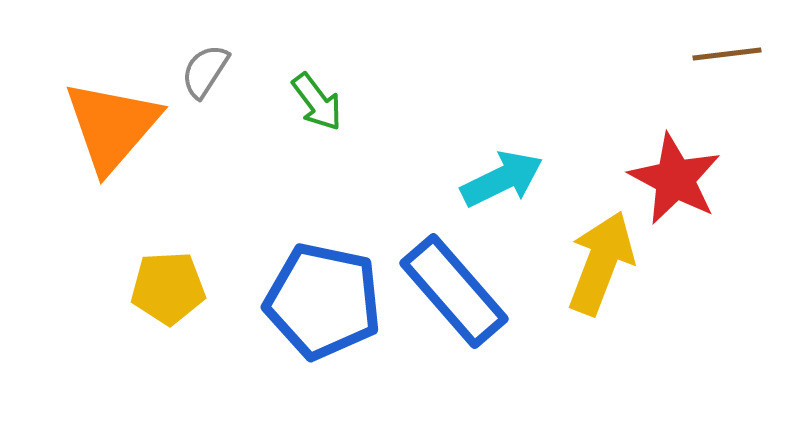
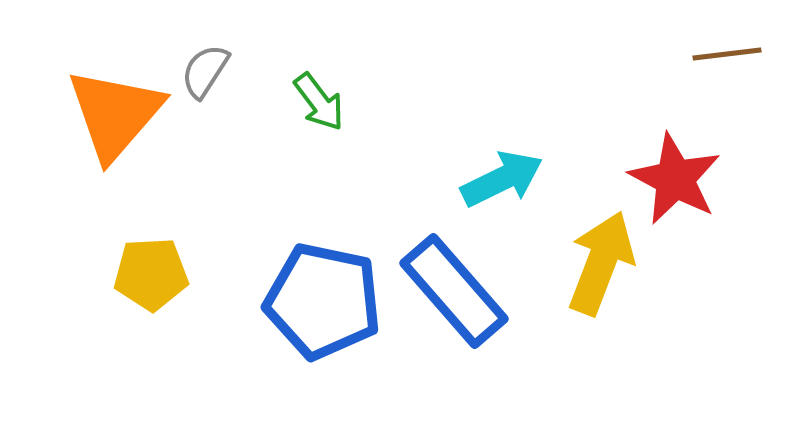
green arrow: moved 2 px right
orange triangle: moved 3 px right, 12 px up
yellow pentagon: moved 17 px left, 14 px up
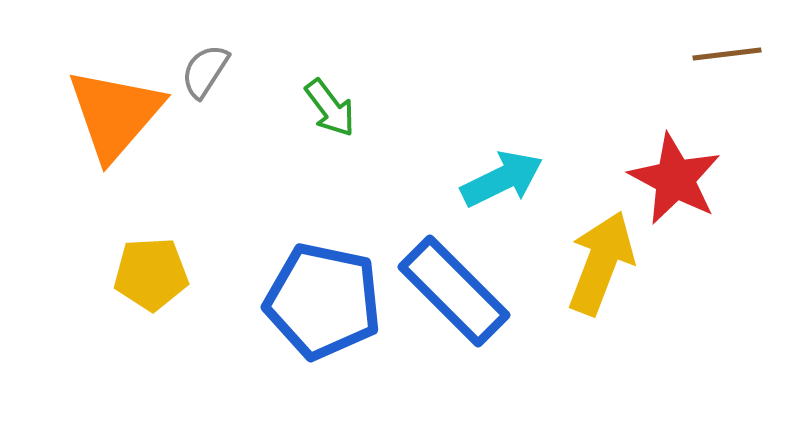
green arrow: moved 11 px right, 6 px down
blue rectangle: rotated 4 degrees counterclockwise
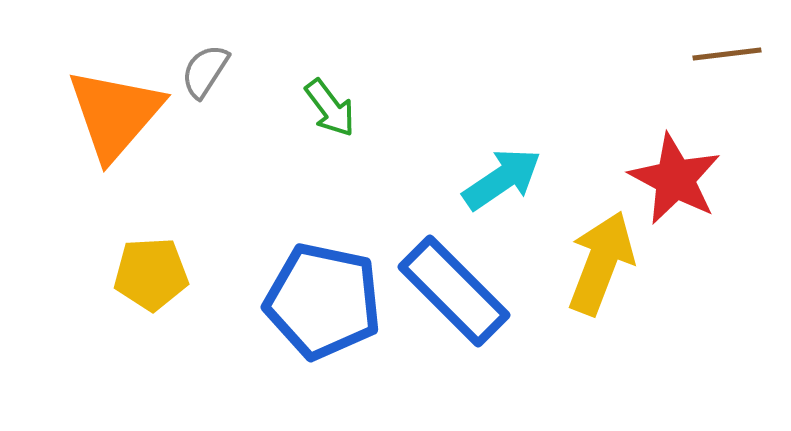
cyan arrow: rotated 8 degrees counterclockwise
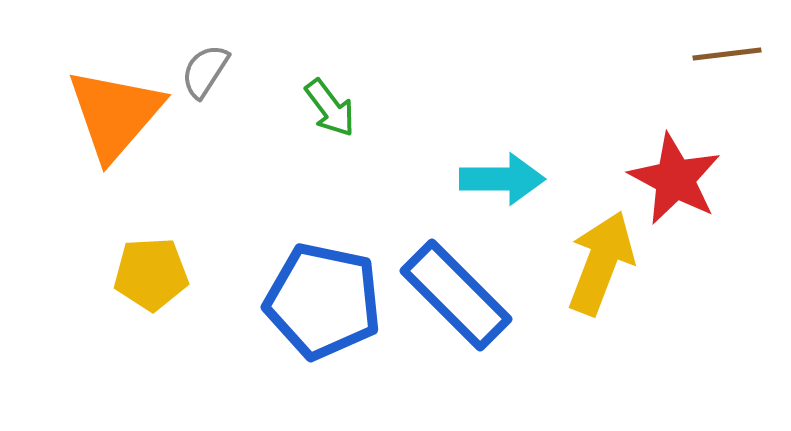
cyan arrow: rotated 34 degrees clockwise
blue rectangle: moved 2 px right, 4 px down
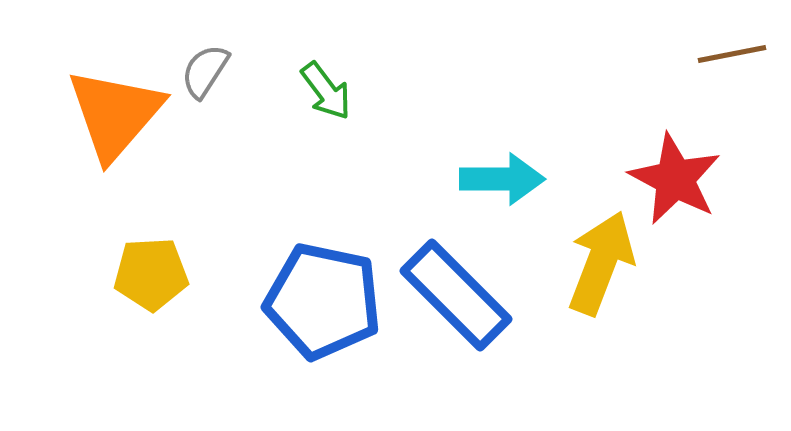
brown line: moved 5 px right; rotated 4 degrees counterclockwise
green arrow: moved 4 px left, 17 px up
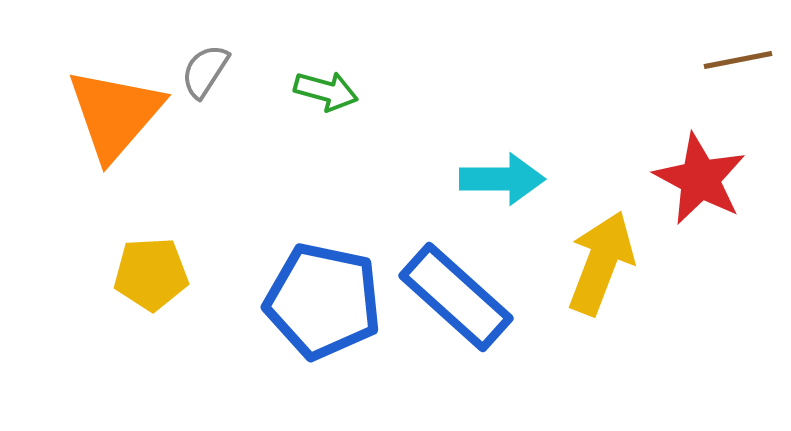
brown line: moved 6 px right, 6 px down
green arrow: rotated 38 degrees counterclockwise
red star: moved 25 px right
blue rectangle: moved 2 px down; rotated 3 degrees counterclockwise
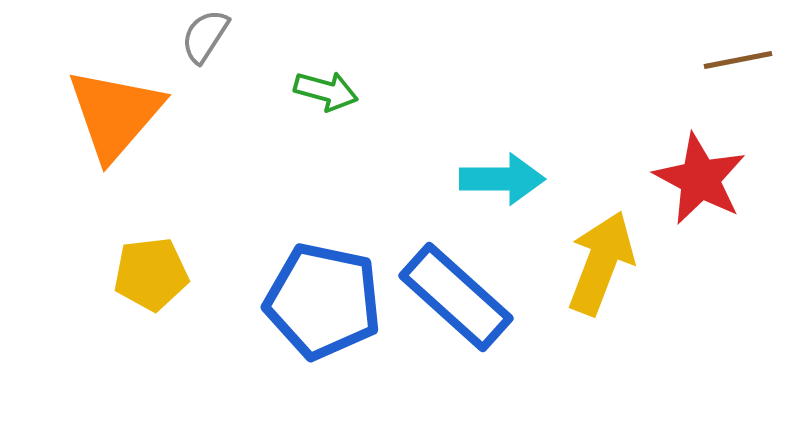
gray semicircle: moved 35 px up
yellow pentagon: rotated 4 degrees counterclockwise
